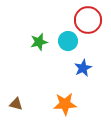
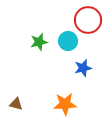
blue star: rotated 12 degrees clockwise
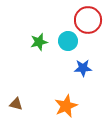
blue star: rotated 12 degrees clockwise
orange star: moved 1 px right, 2 px down; rotated 20 degrees counterclockwise
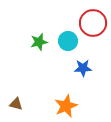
red circle: moved 5 px right, 3 px down
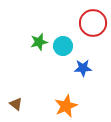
cyan circle: moved 5 px left, 5 px down
brown triangle: rotated 24 degrees clockwise
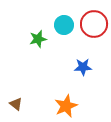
red circle: moved 1 px right, 1 px down
green star: moved 1 px left, 3 px up
cyan circle: moved 1 px right, 21 px up
blue star: moved 1 px up
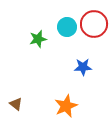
cyan circle: moved 3 px right, 2 px down
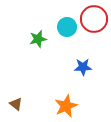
red circle: moved 5 px up
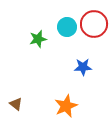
red circle: moved 5 px down
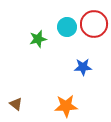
orange star: rotated 20 degrees clockwise
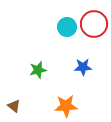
green star: moved 31 px down
brown triangle: moved 2 px left, 2 px down
